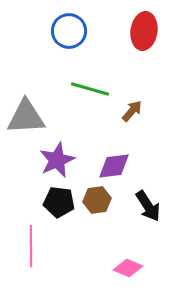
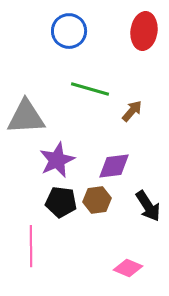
black pentagon: moved 2 px right
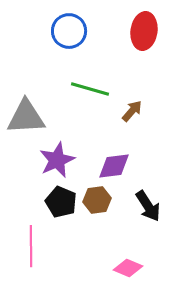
black pentagon: rotated 16 degrees clockwise
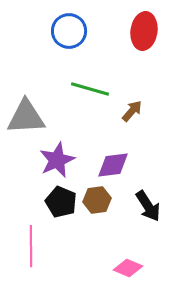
purple diamond: moved 1 px left, 1 px up
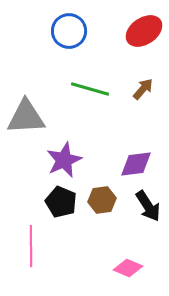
red ellipse: rotated 48 degrees clockwise
brown arrow: moved 11 px right, 22 px up
purple star: moved 7 px right
purple diamond: moved 23 px right, 1 px up
brown hexagon: moved 5 px right
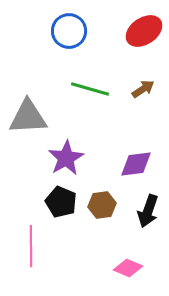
brown arrow: rotated 15 degrees clockwise
gray triangle: moved 2 px right
purple star: moved 2 px right, 2 px up; rotated 6 degrees counterclockwise
brown hexagon: moved 5 px down
black arrow: moved 5 px down; rotated 52 degrees clockwise
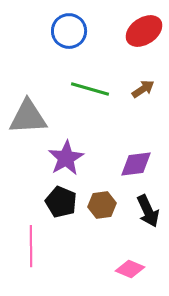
black arrow: rotated 44 degrees counterclockwise
pink diamond: moved 2 px right, 1 px down
